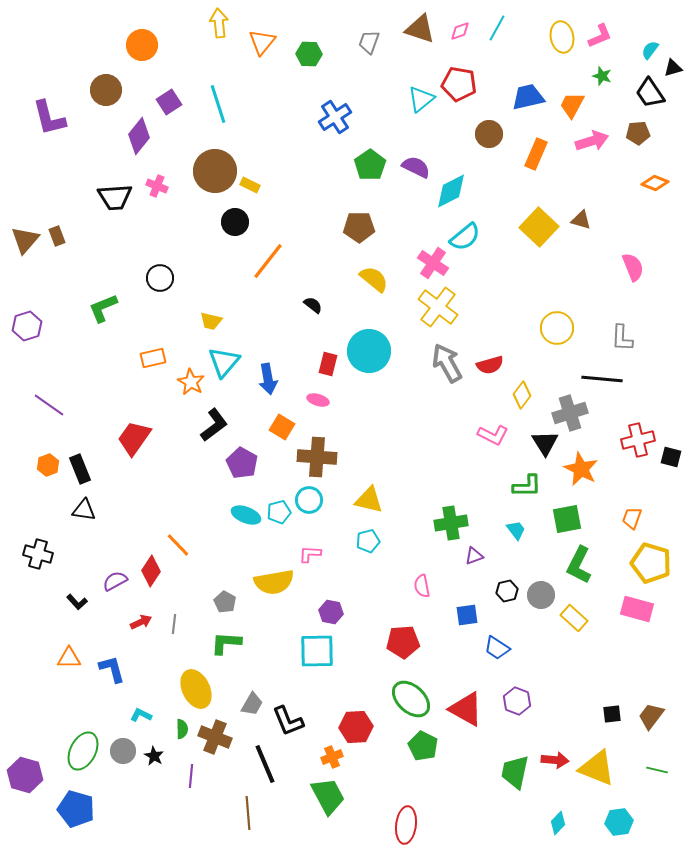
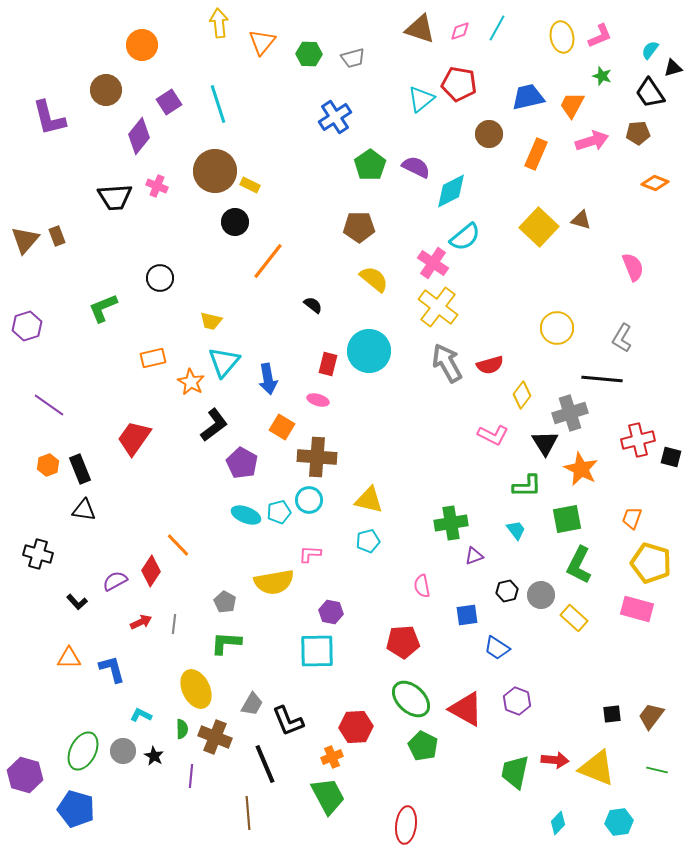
gray trapezoid at (369, 42): moved 16 px left, 16 px down; rotated 125 degrees counterclockwise
gray L-shape at (622, 338): rotated 28 degrees clockwise
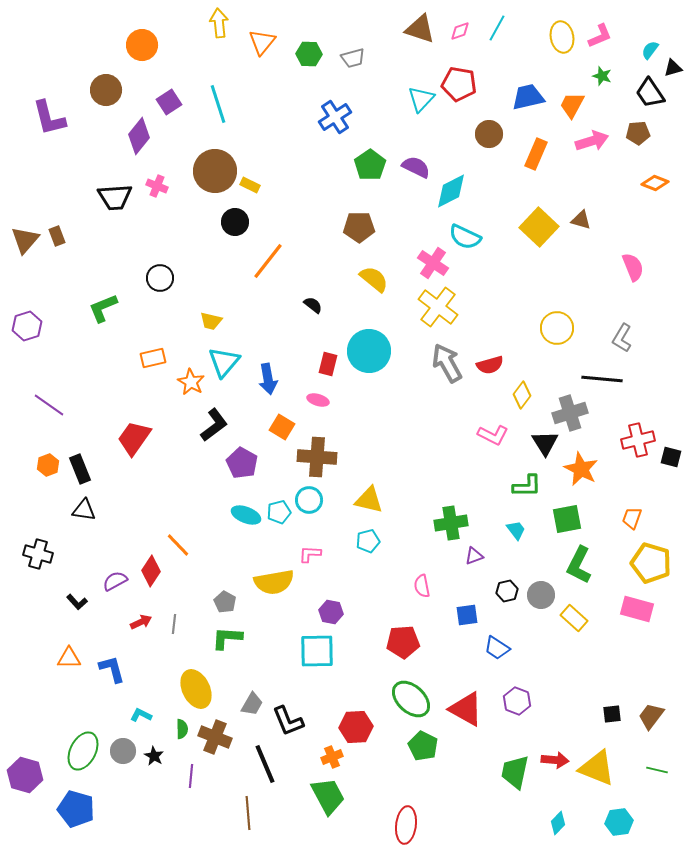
cyan triangle at (421, 99): rotated 8 degrees counterclockwise
cyan semicircle at (465, 237): rotated 64 degrees clockwise
green L-shape at (226, 643): moved 1 px right, 5 px up
